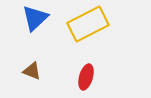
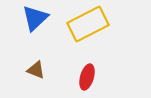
brown triangle: moved 4 px right, 1 px up
red ellipse: moved 1 px right
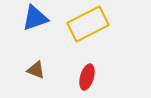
blue triangle: rotated 24 degrees clockwise
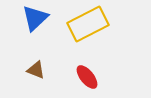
blue triangle: rotated 24 degrees counterclockwise
red ellipse: rotated 55 degrees counterclockwise
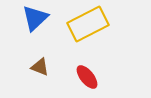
brown triangle: moved 4 px right, 3 px up
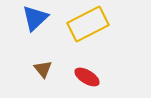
brown triangle: moved 3 px right, 2 px down; rotated 30 degrees clockwise
red ellipse: rotated 20 degrees counterclockwise
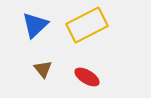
blue triangle: moved 7 px down
yellow rectangle: moved 1 px left, 1 px down
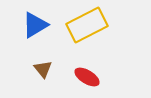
blue triangle: rotated 12 degrees clockwise
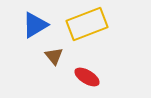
yellow rectangle: moved 1 px up; rotated 6 degrees clockwise
brown triangle: moved 11 px right, 13 px up
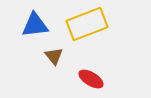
blue triangle: rotated 24 degrees clockwise
red ellipse: moved 4 px right, 2 px down
